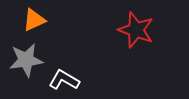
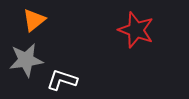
orange triangle: rotated 15 degrees counterclockwise
white L-shape: moved 2 px left; rotated 12 degrees counterclockwise
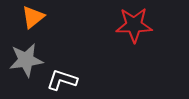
orange triangle: moved 1 px left, 3 px up
red star: moved 2 px left, 5 px up; rotated 21 degrees counterclockwise
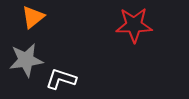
white L-shape: moved 1 px left, 1 px up
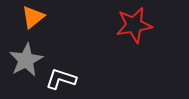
red star: rotated 9 degrees counterclockwise
gray star: rotated 20 degrees counterclockwise
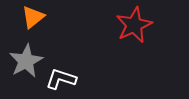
red star: rotated 15 degrees counterclockwise
gray star: moved 1 px down
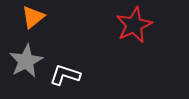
white L-shape: moved 4 px right, 4 px up
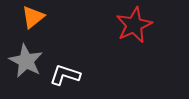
gray star: rotated 16 degrees counterclockwise
